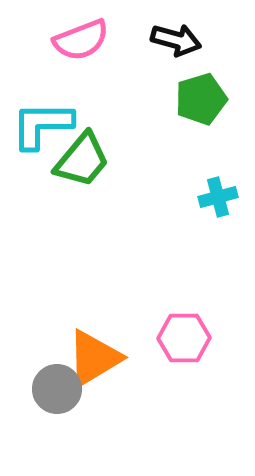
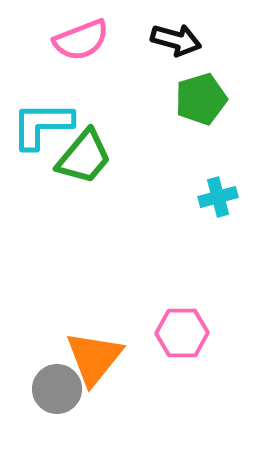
green trapezoid: moved 2 px right, 3 px up
pink hexagon: moved 2 px left, 5 px up
orange triangle: rotated 20 degrees counterclockwise
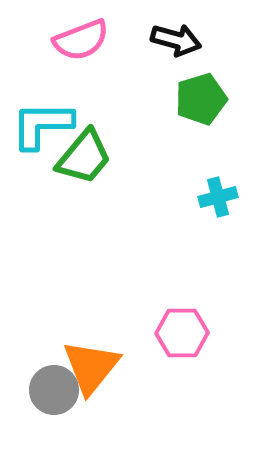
orange triangle: moved 3 px left, 9 px down
gray circle: moved 3 px left, 1 px down
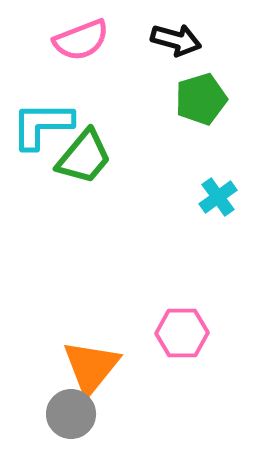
cyan cross: rotated 21 degrees counterclockwise
gray circle: moved 17 px right, 24 px down
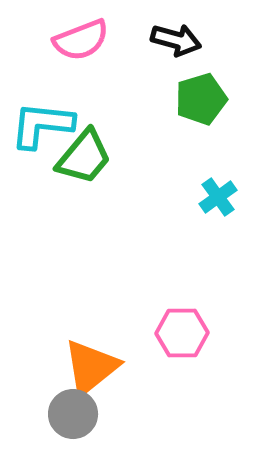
cyan L-shape: rotated 6 degrees clockwise
orange triangle: rotated 12 degrees clockwise
gray circle: moved 2 px right
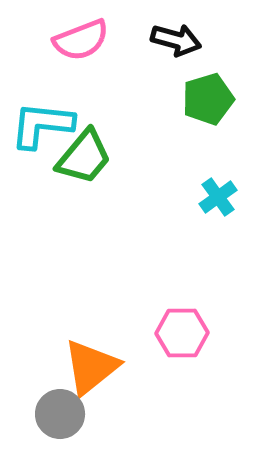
green pentagon: moved 7 px right
gray circle: moved 13 px left
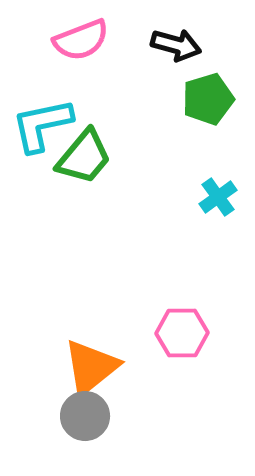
black arrow: moved 5 px down
cyan L-shape: rotated 18 degrees counterclockwise
gray circle: moved 25 px right, 2 px down
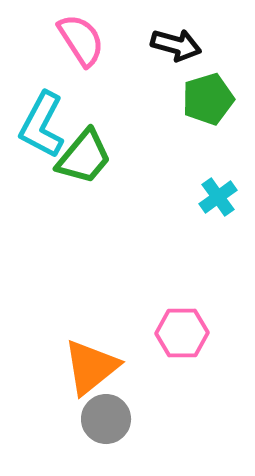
pink semicircle: rotated 102 degrees counterclockwise
cyan L-shape: rotated 50 degrees counterclockwise
gray circle: moved 21 px right, 3 px down
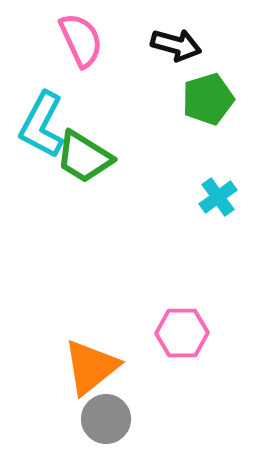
pink semicircle: rotated 8 degrees clockwise
green trapezoid: rotated 82 degrees clockwise
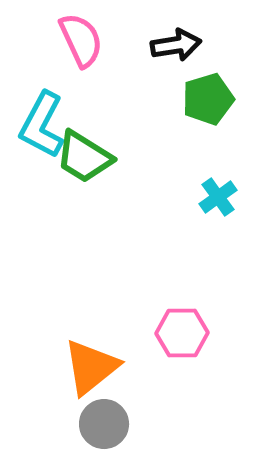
black arrow: rotated 24 degrees counterclockwise
gray circle: moved 2 px left, 5 px down
